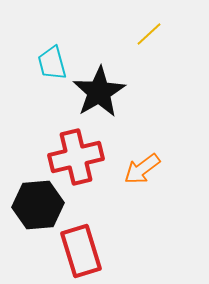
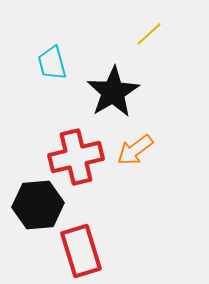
black star: moved 14 px right
orange arrow: moved 7 px left, 19 px up
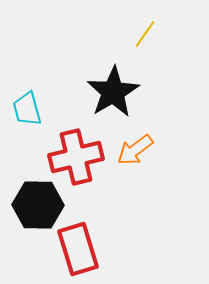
yellow line: moved 4 px left; rotated 12 degrees counterclockwise
cyan trapezoid: moved 25 px left, 46 px down
black hexagon: rotated 6 degrees clockwise
red rectangle: moved 3 px left, 2 px up
